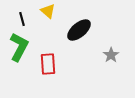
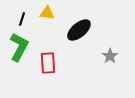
yellow triangle: moved 1 px left, 2 px down; rotated 35 degrees counterclockwise
black line: rotated 32 degrees clockwise
gray star: moved 1 px left, 1 px down
red rectangle: moved 1 px up
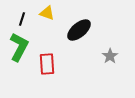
yellow triangle: rotated 14 degrees clockwise
red rectangle: moved 1 px left, 1 px down
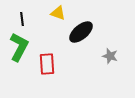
yellow triangle: moved 11 px right
black line: rotated 24 degrees counterclockwise
black ellipse: moved 2 px right, 2 px down
gray star: rotated 21 degrees counterclockwise
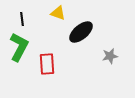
gray star: rotated 28 degrees counterclockwise
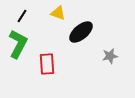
black line: moved 3 px up; rotated 40 degrees clockwise
green L-shape: moved 1 px left, 3 px up
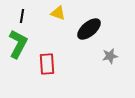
black line: rotated 24 degrees counterclockwise
black ellipse: moved 8 px right, 3 px up
